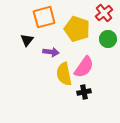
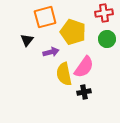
red cross: rotated 30 degrees clockwise
orange square: moved 1 px right
yellow pentagon: moved 4 px left, 3 px down
green circle: moved 1 px left
purple arrow: rotated 21 degrees counterclockwise
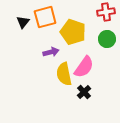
red cross: moved 2 px right, 1 px up
black triangle: moved 4 px left, 18 px up
black cross: rotated 32 degrees counterclockwise
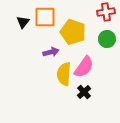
orange square: rotated 15 degrees clockwise
yellow semicircle: rotated 15 degrees clockwise
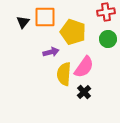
green circle: moved 1 px right
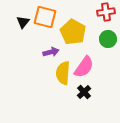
orange square: rotated 15 degrees clockwise
yellow pentagon: rotated 10 degrees clockwise
yellow semicircle: moved 1 px left, 1 px up
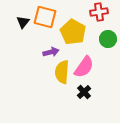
red cross: moved 7 px left
yellow semicircle: moved 1 px left, 1 px up
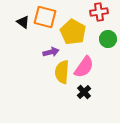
black triangle: rotated 32 degrees counterclockwise
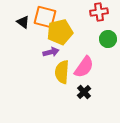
yellow pentagon: moved 13 px left; rotated 30 degrees clockwise
